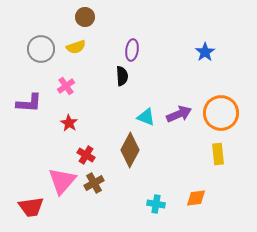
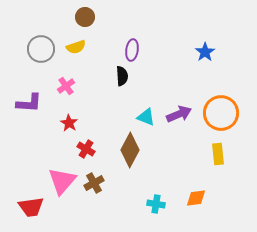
red cross: moved 6 px up
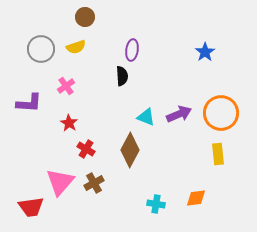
pink triangle: moved 2 px left, 1 px down
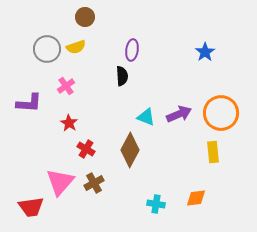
gray circle: moved 6 px right
yellow rectangle: moved 5 px left, 2 px up
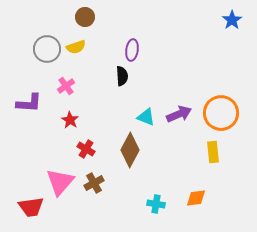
blue star: moved 27 px right, 32 px up
red star: moved 1 px right, 3 px up
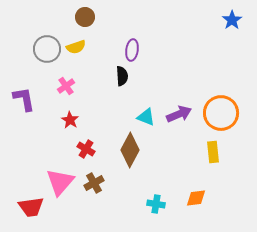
purple L-shape: moved 5 px left, 4 px up; rotated 104 degrees counterclockwise
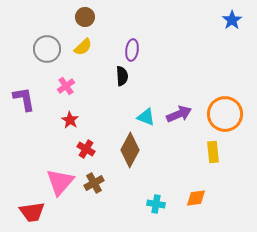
yellow semicircle: moved 7 px right; rotated 24 degrees counterclockwise
orange circle: moved 4 px right, 1 px down
red trapezoid: moved 1 px right, 5 px down
